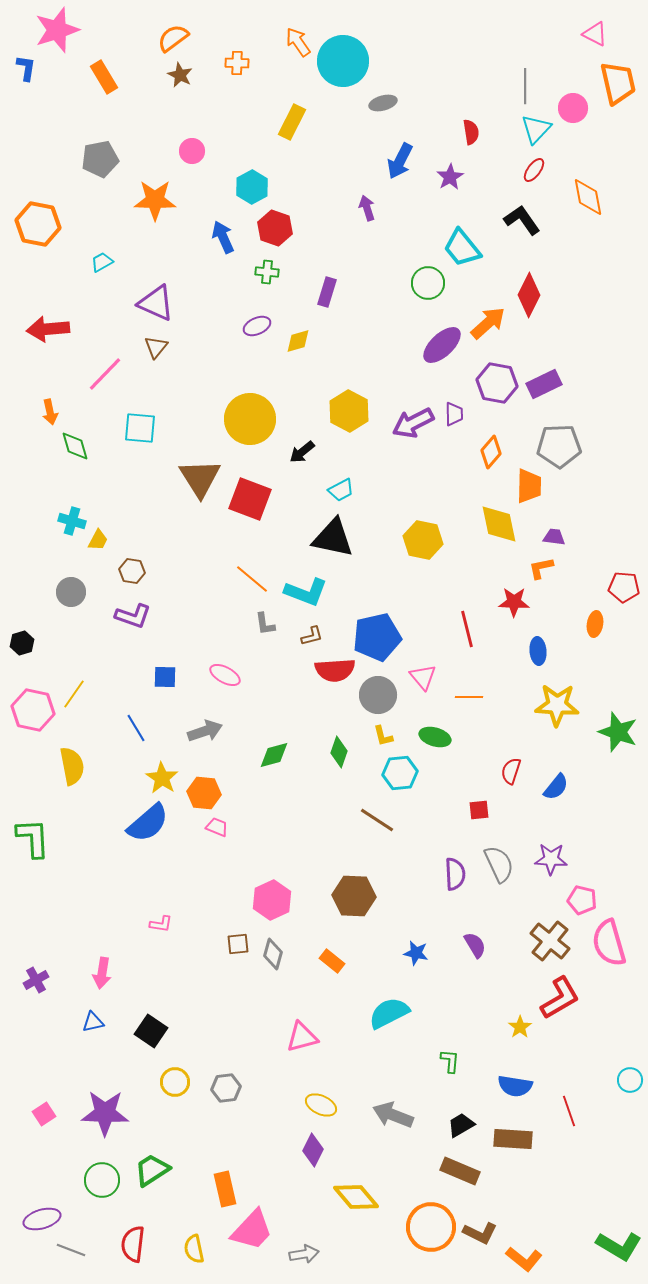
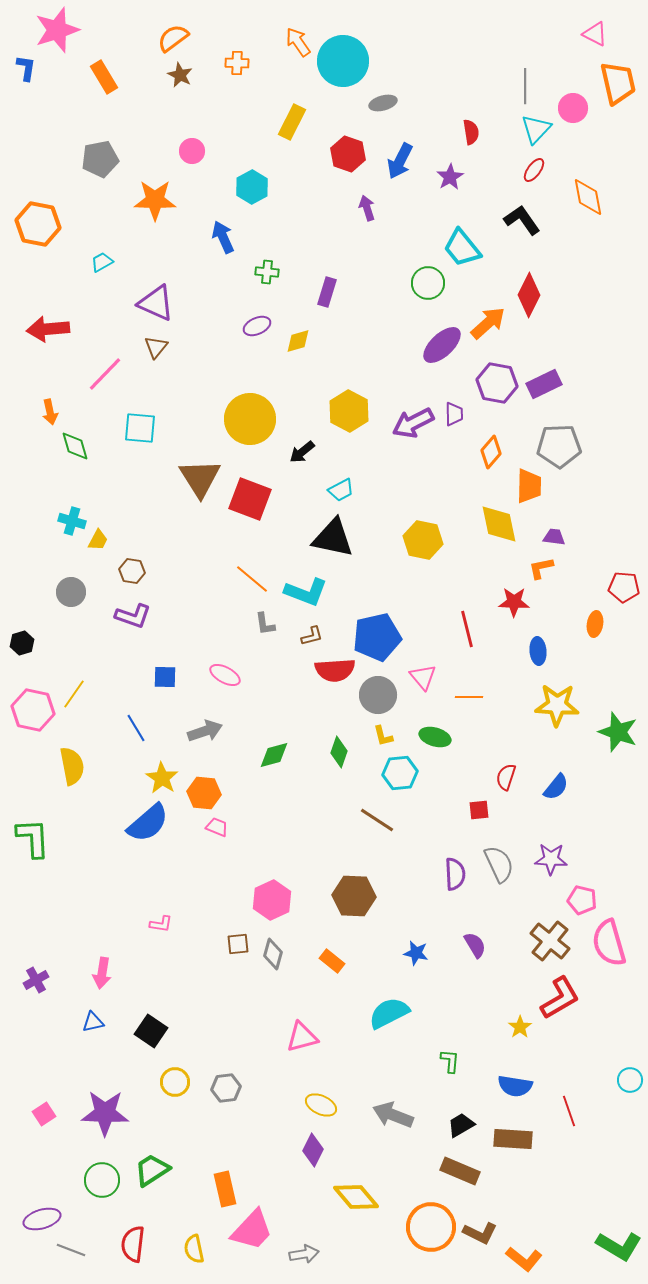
red hexagon at (275, 228): moved 73 px right, 74 px up
red semicircle at (511, 771): moved 5 px left, 6 px down
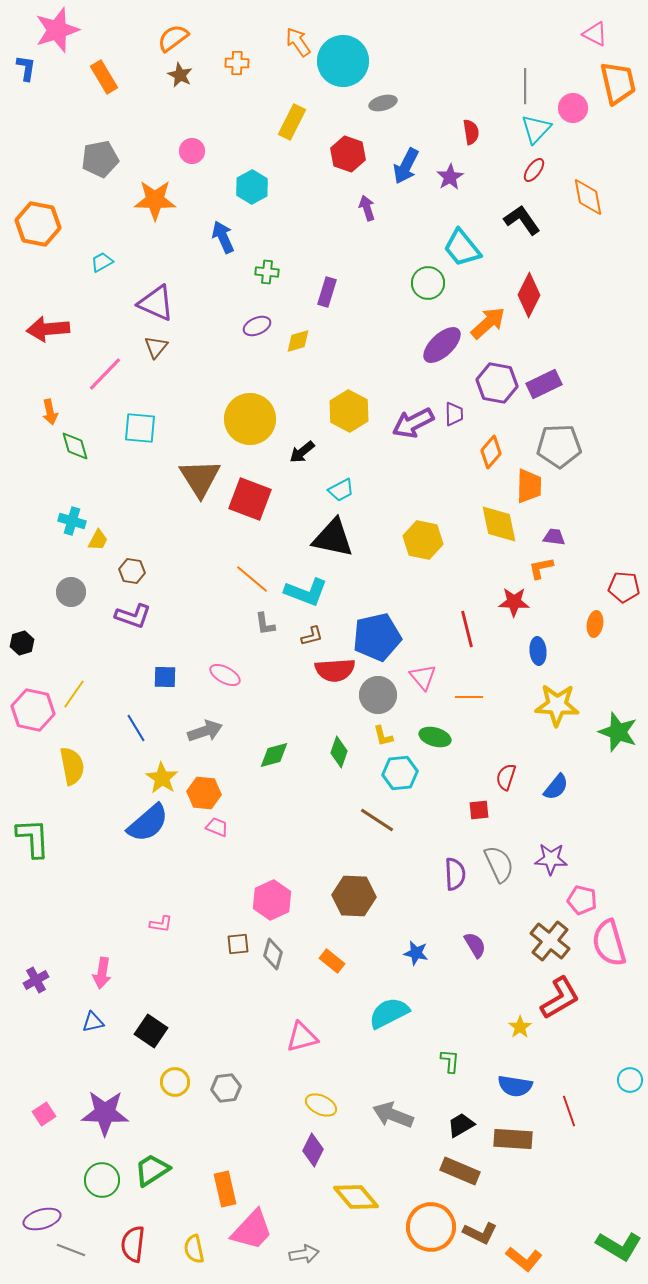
blue arrow at (400, 161): moved 6 px right, 5 px down
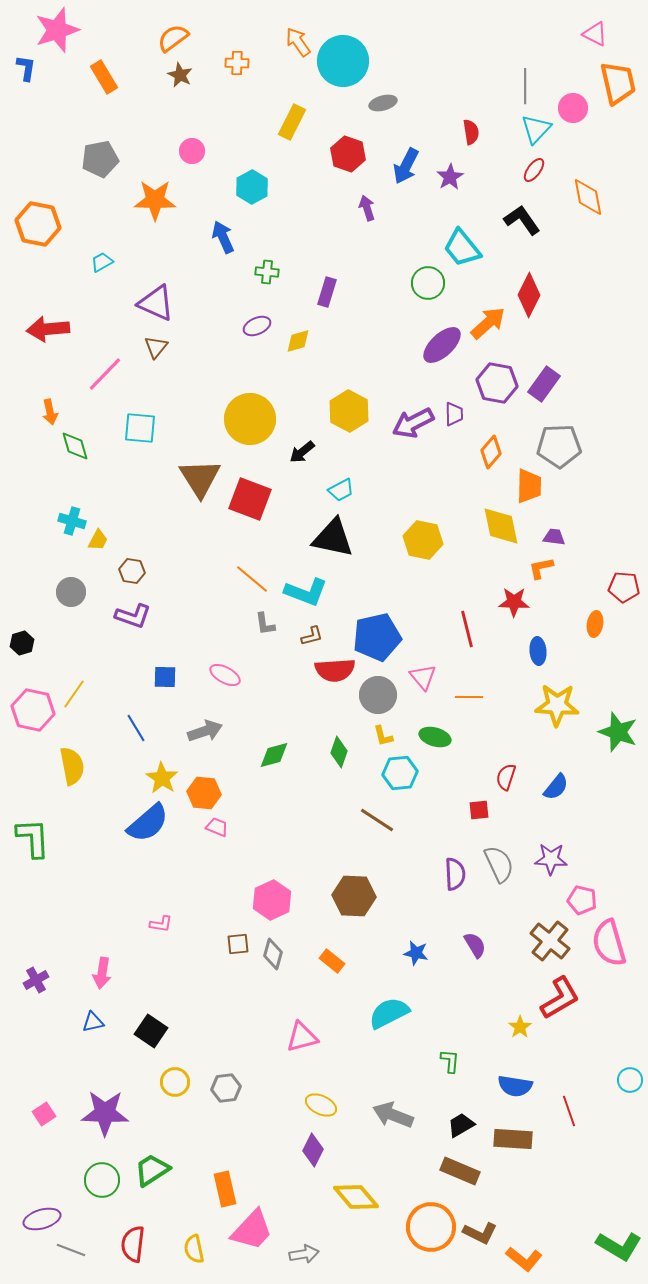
purple rectangle at (544, 384): rotated 28 degrees counterclockwise
yellow diamond at (499, 524): moved 2 px right, 2 px down
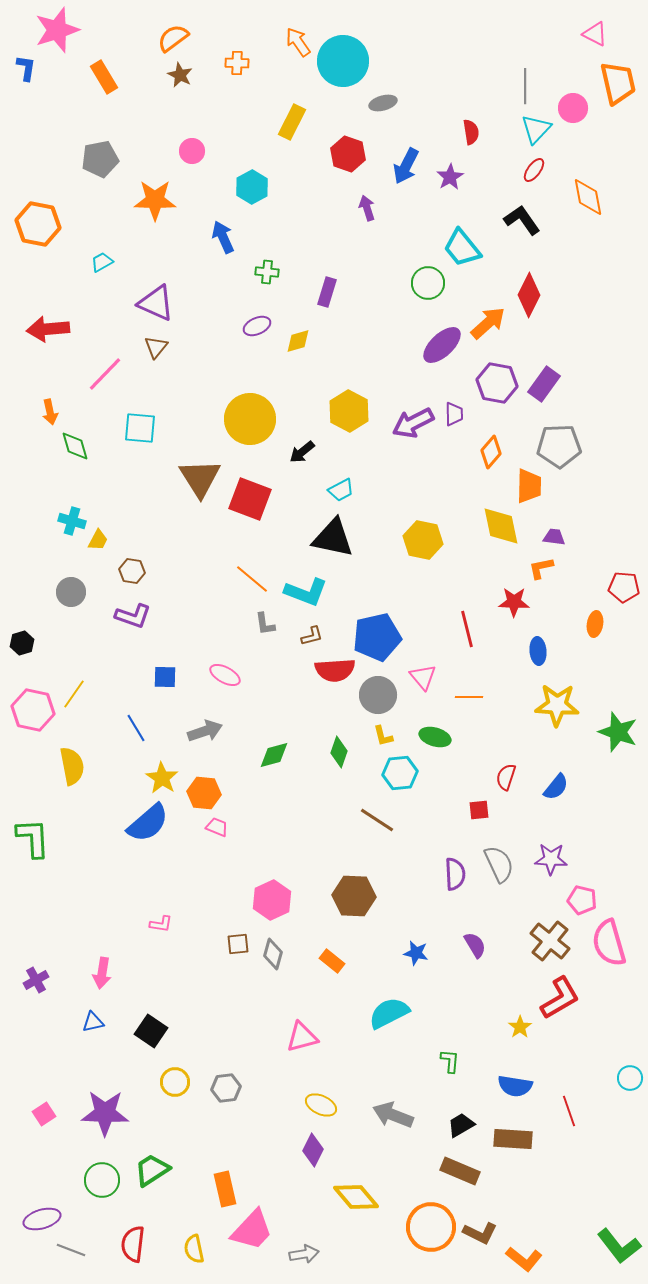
cyan circle at (630, 1080): moved 2 px up
green L-shape at (619, 1246): rotated 21 degrees clockwise
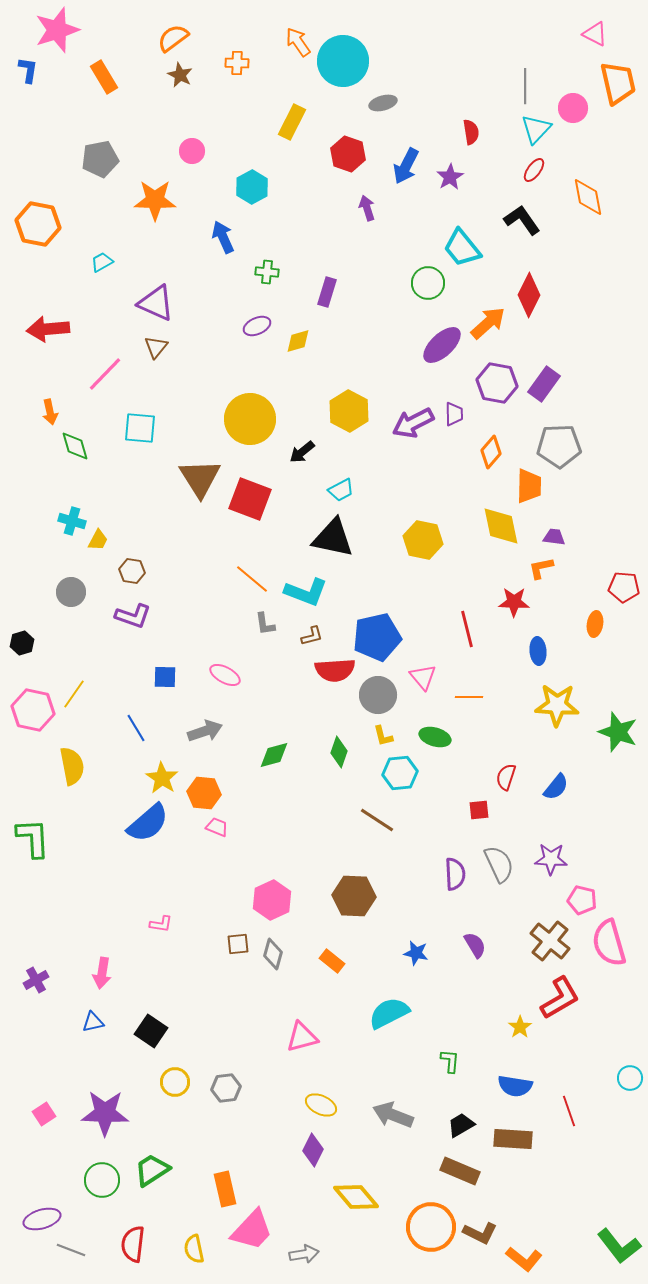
blue L-shape at (26, 68): moved 2 px right, 2 px down
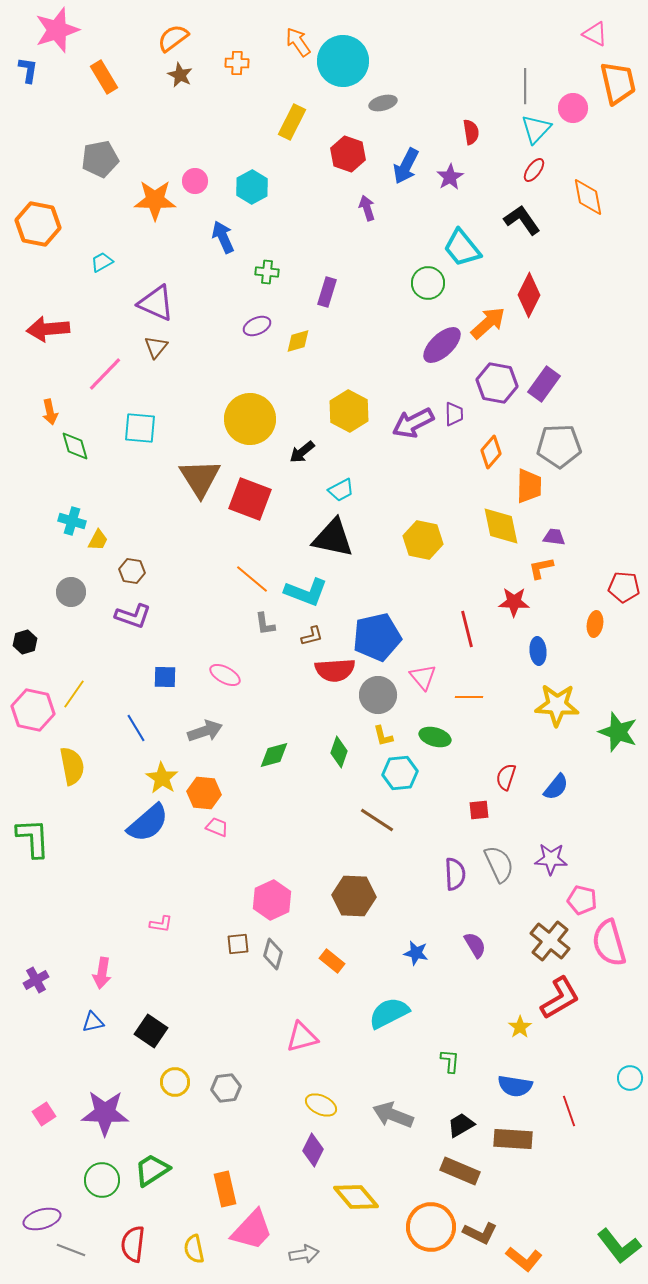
pink circle at (192, 151): moved 3 px right, 30 px down
black hexagon at (22, 643): moved 3 px right, 1 px up
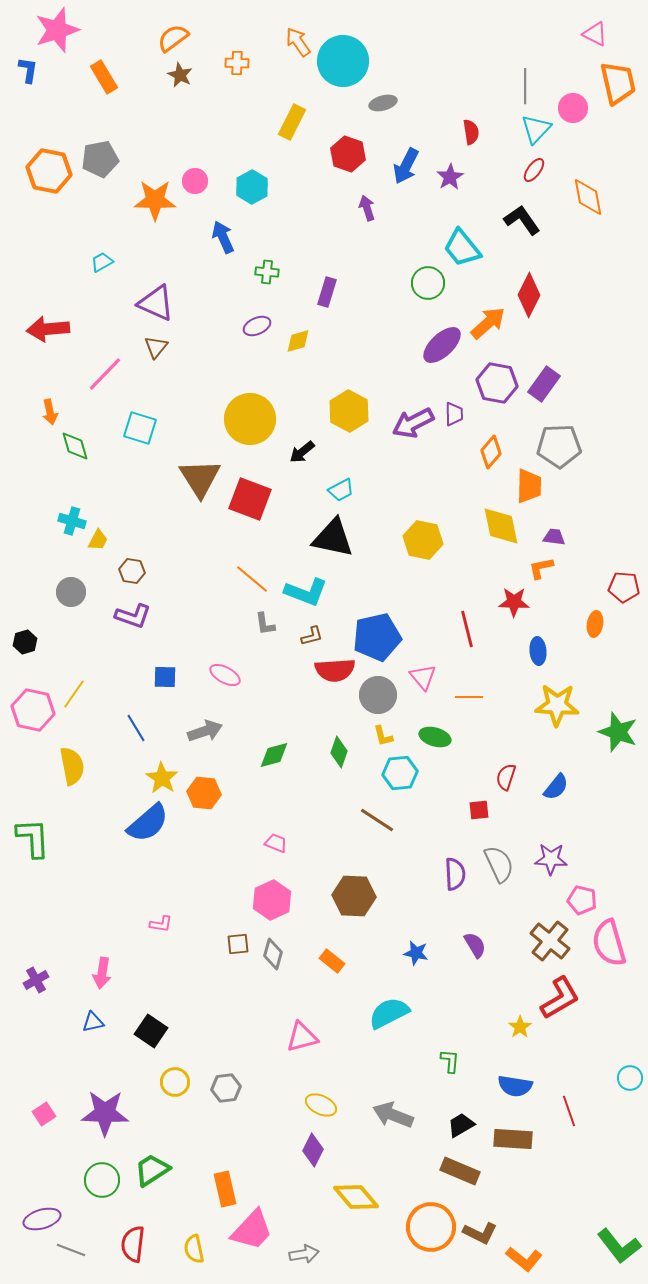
orange hexagon at (38, 224): moved 11 px right, 53 px up
cyan square at (140, 428): rotated 12 degrees clockwise
pink trapezoid at (217, 827): moved 59 px right, 16 px down
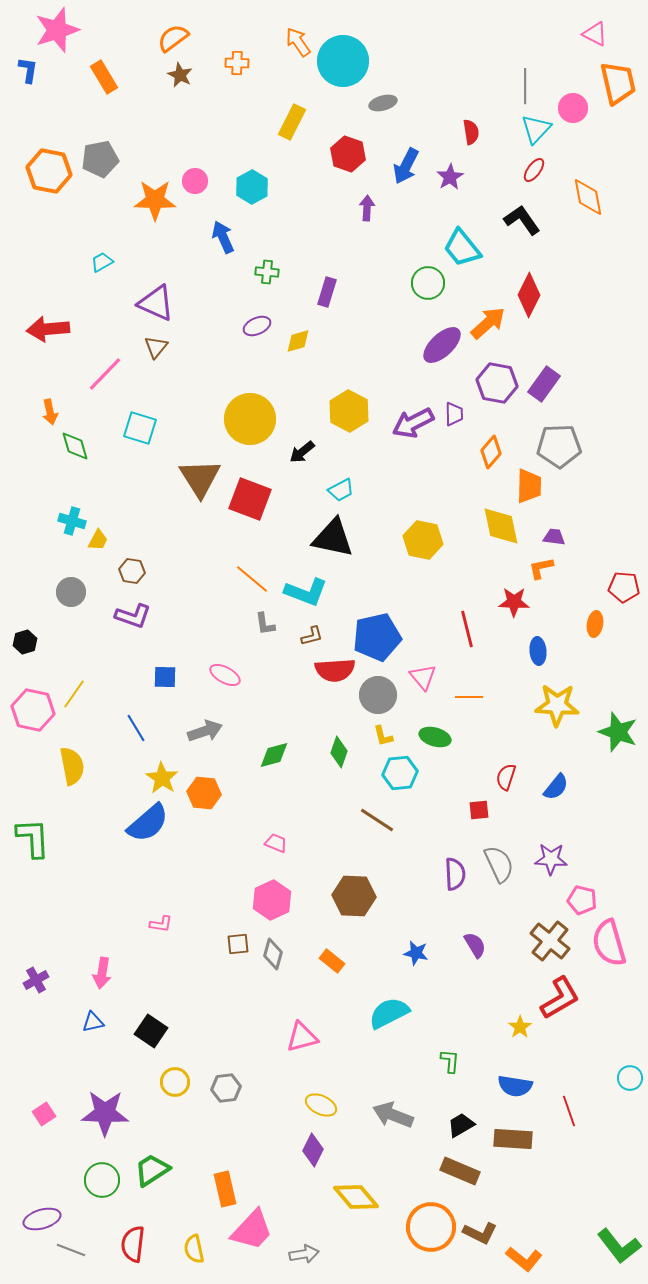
purple arrow at (367, 208): rotated 20 degrees clockwise
